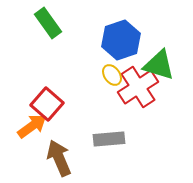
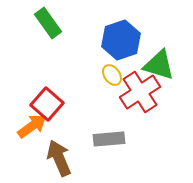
red cross: moved 2 px right, 5 px down
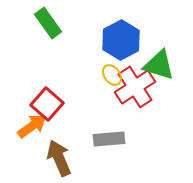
blue hexagon: rotated 9 degrees counterclockwise
red cross: moved 5 px left, 5 px up
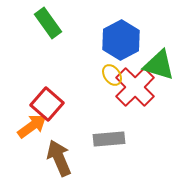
red cross: rotated 12 degrees counterclockwise
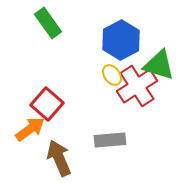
red cross: moved 2 px right, 1 px up; rotated 12 degrees clockwise
orange arrow: moved 2 px left, 3 px down
gray rectangle: moved 1 px right, 1 px down
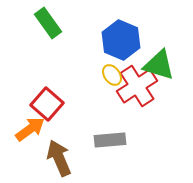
blue hexagon: rotated 9 degrees counterclockwise
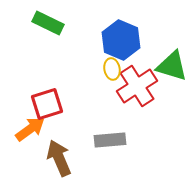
green rectangle: rotated 28 degrees counterclockwise
green triangle: moved 13 px right, 1 px down
yellow ellipse: moved 6 px up; rotated 25 degrees clockwise
red square: rotated 32 degrees clockwise
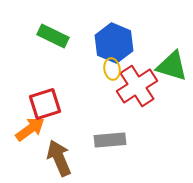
green rectangle: moved 5 px right, 13 px down
blue hexagon: moved 7 px left, 3 px down
red square: moved 2 px left
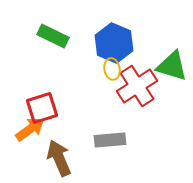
red square: moved 3 px left, 4 px down
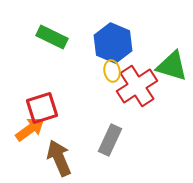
green rectangle: moved 1 px left, 1 px down
blue hexagon: moved 1 px left
yellow ellipse: moved 2 px down
gray rectangle: rotated 60 degrees counterclockwise
